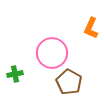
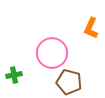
green cross: moved 1 px left, 1 px down
brown pentagon: rotated 15 degrees counterclockwise
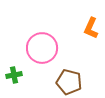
pink circle: moved 10 px left, 5 px up
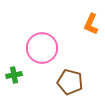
orange L-shape: moved 4 px up
brown pentagon: moved 1 px right
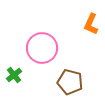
green cross: rotated 28 degrees counterclockwise
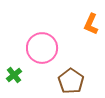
brown pentagon: moved 1 px right, 1 px up; rotated 20 degrees clockwise
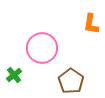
orange L-shape: rotated 15 degrees counterclockwise
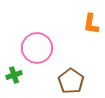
pink circle: moved 5 px left
green cross: rotated 21 degrees clockwise
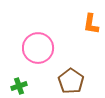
pink circle: moved 1 px right
green cross: moved 5 px right, 11 px down
